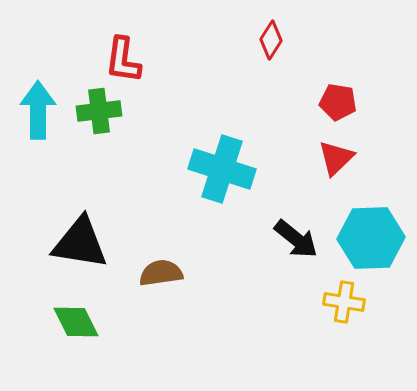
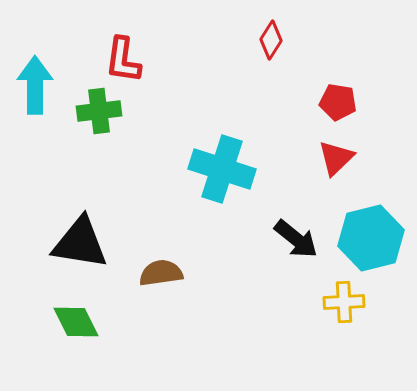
cyan arrow: moved 3 px left, 25 px up
cyan hexagon: rotated 12 degrees counterclockwise
yellow cross: rotated 12 degrees counterclockwise
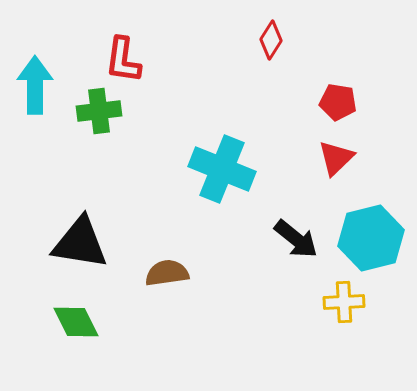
cyan cross: rotated 4 degrees clockwise
brown semicircle: moved 6 px right
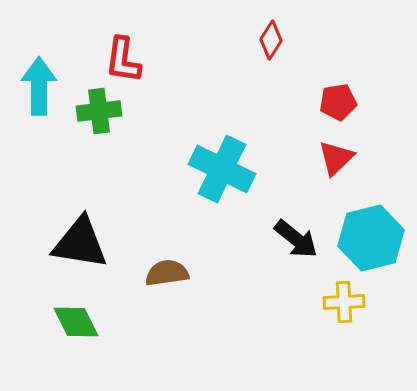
cyan arrow: moved 4 px right, 1 px down
red pentagon: rotated 18 degrees counterclockwise
cyan cross: rotated 4 degrees clockwise
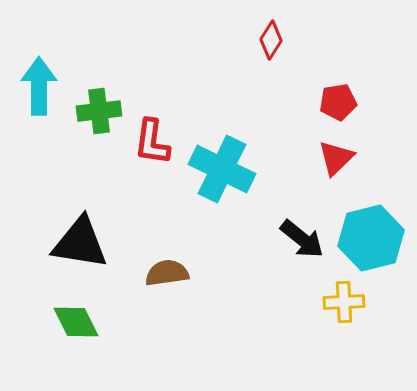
red L-shape: moved 29 px right, 82 px down
black arrow: moved 6 px right
